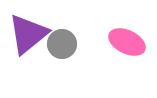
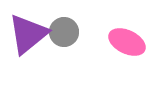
gray circle: moved 2 px right, 12 px up
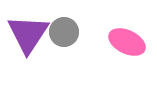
purple triangle: rotated 18 degrees counterclockwise
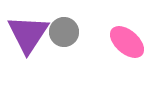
pink ellipse: rotated 15 degrees clockwise
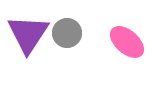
gray circle: moved 3 px right, 1 px down
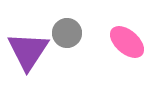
purple triangle: moved 17 px down
